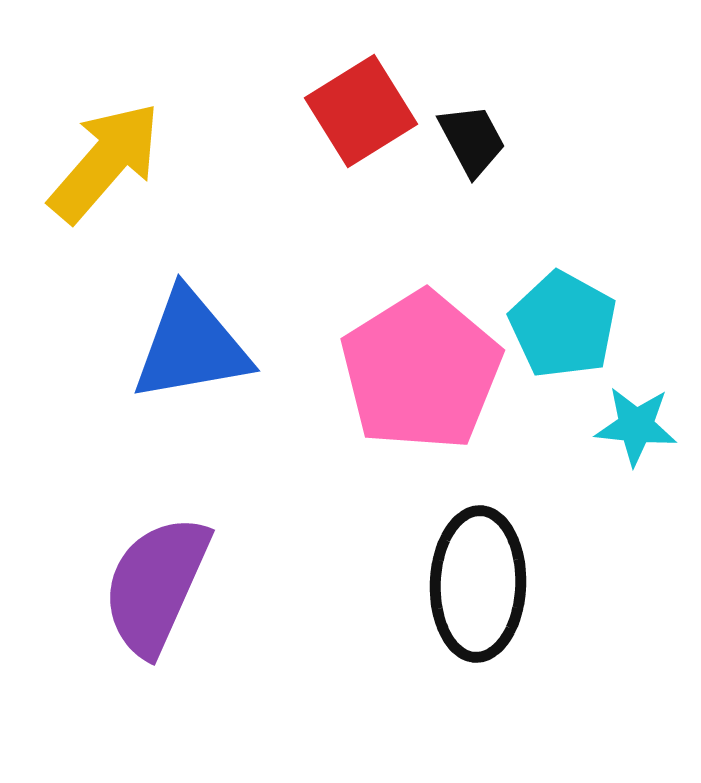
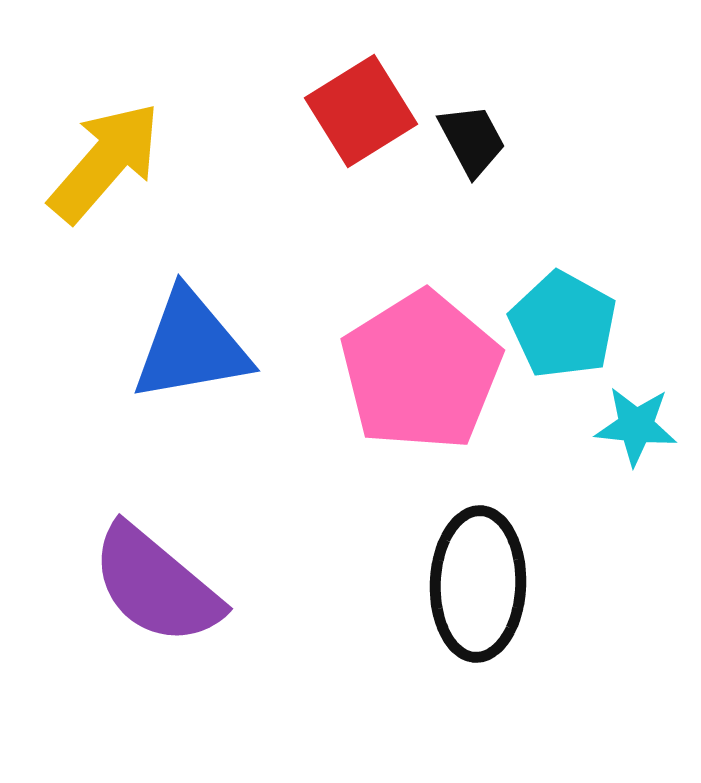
purple semicircle: rotated 74 degrees counterclockwise
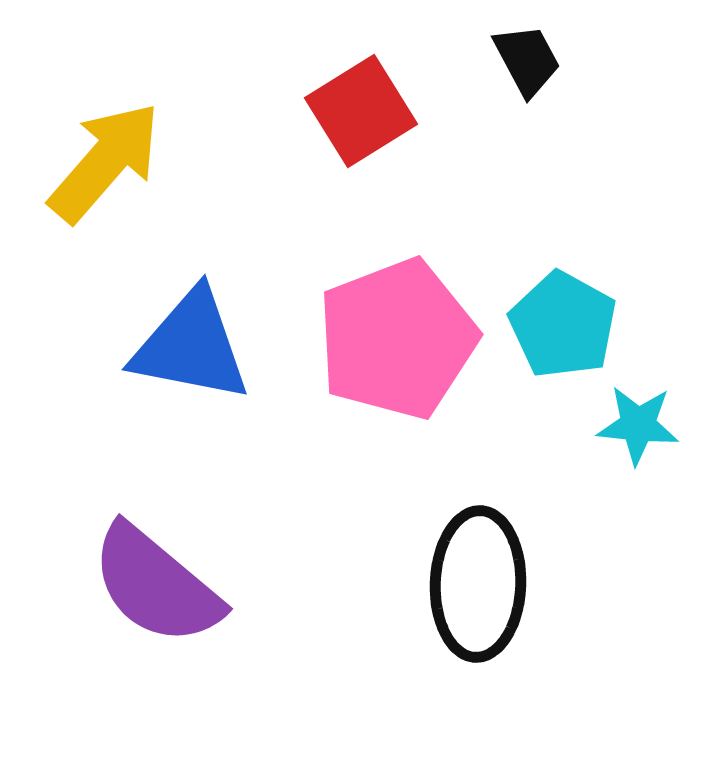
black trapezoid: moved 55 px right, 80 px up
blue triangle: rotated 21 degrees clockwise
pink pentagon: moved 24 px left, 32 px up; rotated 11 degrees clockwise
cyan star: moved 2 px right, 1 px up
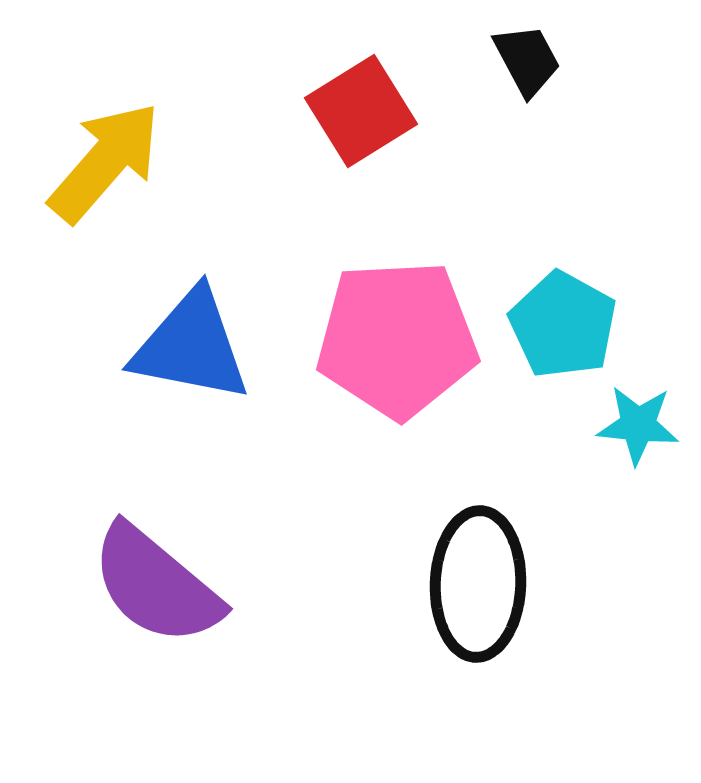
pink pentagon: rotated 18 degrees clockwise
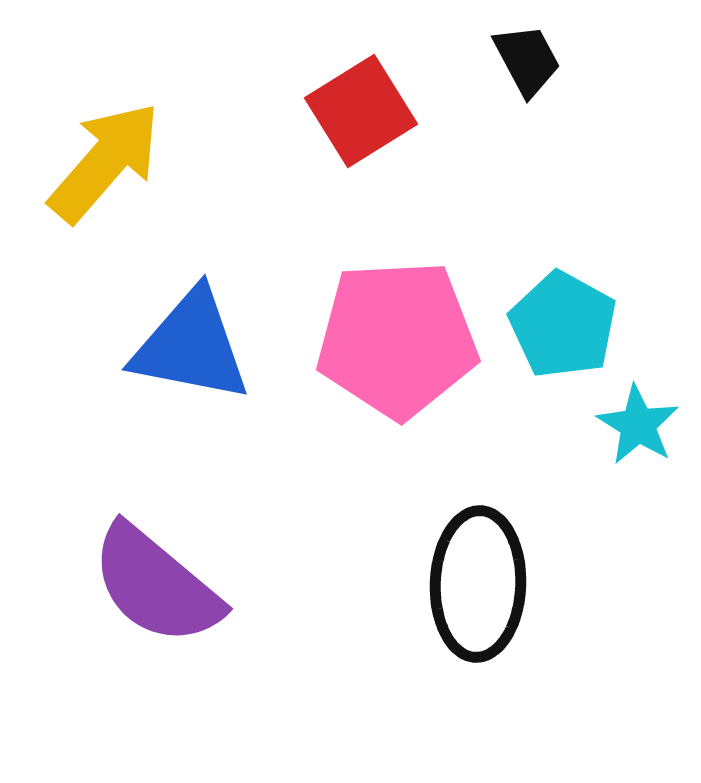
cyan star: rotated 26 degrees clockwise
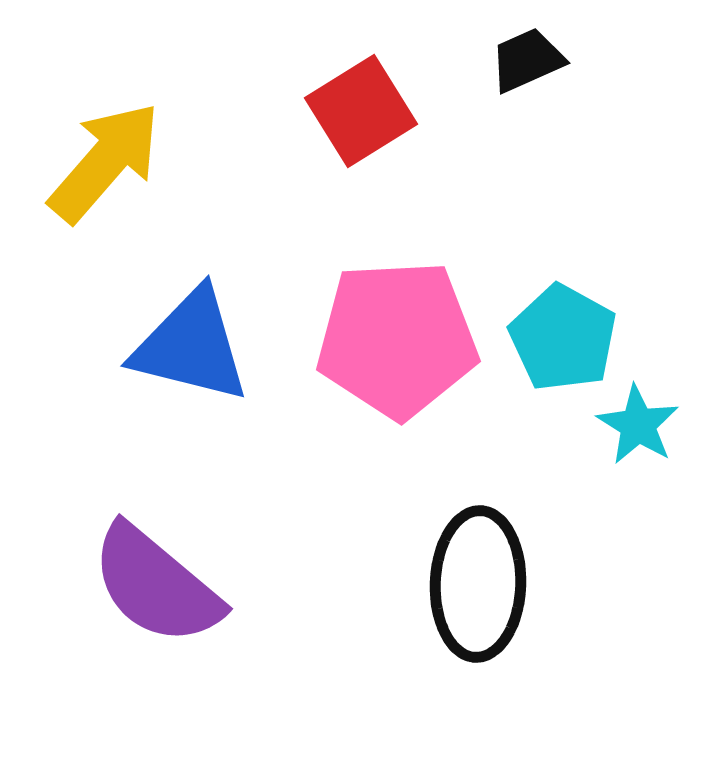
black trapezoid: rotated 86 degrees counterclockwise
cyan pentagon: moved 13 px down
blue triangle: rotated 3 degrees clockwise
